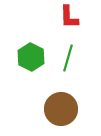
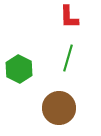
green hexagon: moved 12 px left, 12 px down
brown circle: moved 2 px left, 1 px up
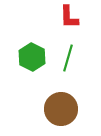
green hexagon: moved 13 px right, 12 px up
brown circle: moved 2 px right, 1 px down
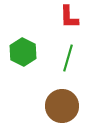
green hexagon: moved 9 px left, 5 px up
brown circle: moved 1 px right, 3 px up
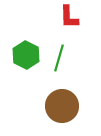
green hexagon: moved 3 px right, 3 px down
green line: moved 9 px left
